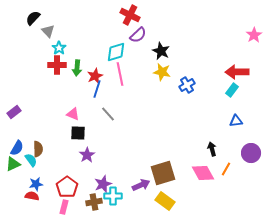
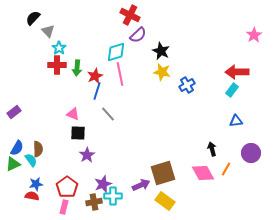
blue line at (97, 89): moved 2 px down
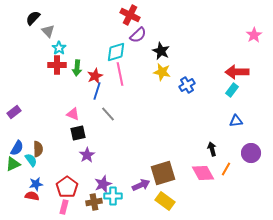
black square at (78, 133): rotated 14 degrees counterclockwise
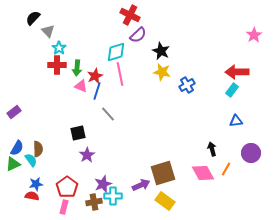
pink triangle at (73, 114): moved 8 px right, 28 px up
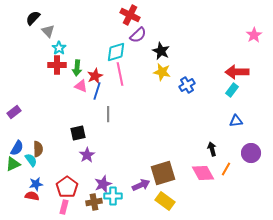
gray line at (108, 114): rotated 42 degrees clockwise
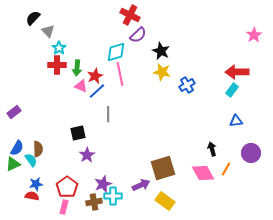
blue line at (97, 91): rotated 30 degrees clockwise
brown square at (163, 173): moved 5 px up
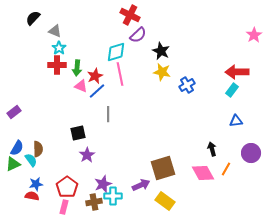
gray triangle at (48, 31): moved 7 px right; rotated 24 degrees counterclockwise
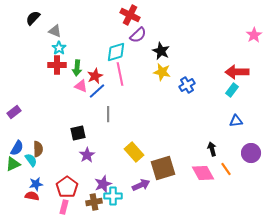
orange line at (226, 169): rotated 64 degrees counterclockwise
yellow rectangle at (165, 201): moved 31 px left, 49 px up; rotated 12 degrees clockwise
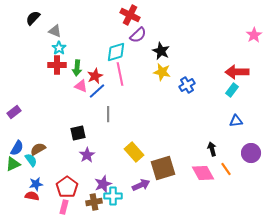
brown semicircle at (38, 149): rotated 119 degrees counterclockwise
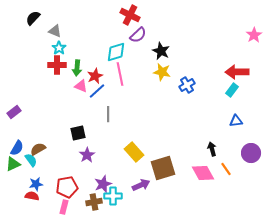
red pentagon at (67, 187): rotated 25 degrees clockwise
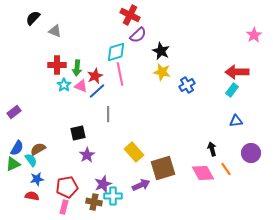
cyan star at (59, 48): moved 5 px right, 37 px down
blue star at (36, 184): moved 1 px right, 5 px up
brown cross at (94, 202): rotated 21 degrees clockwise
